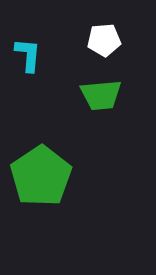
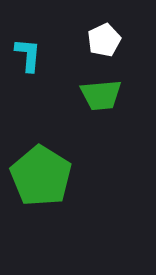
white pentagon: rotated 20 degrees counterclockwise
green pentagon: rotated 6 degrees counterclockwise
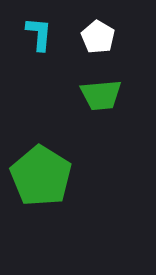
white pentagon: moved 6 px left, 3 px up; rotated 16 degrees counterclockwise
cyan L-shape: moved 11 px right, 21 px up
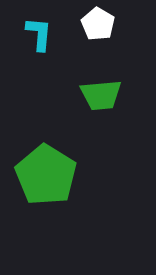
white pentagon: moved 13 px up
green pentagon: moved 5 px right, 1 px up
